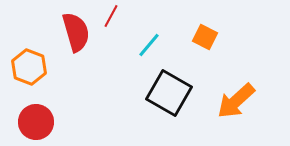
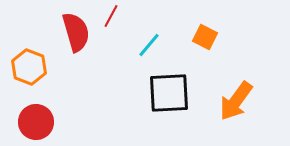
black square: rotated 33 degrees counterclockwise
orange arrow: rotated 12 degrees counterclockwise
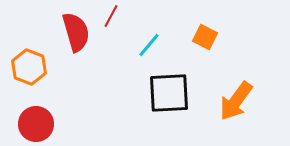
red circle: moved 2 px down
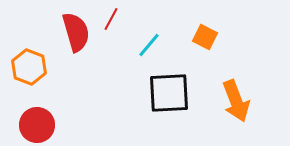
red line: moved 3 px down
orange arrow: rotated 57 degrees counterclockwise
red circle: moved 1 px right, 1 px down
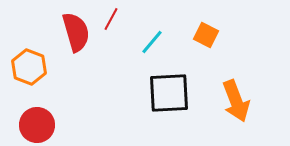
orange square: moved 1 px right, 2 px up
cyan line: moved 3 px right, 3 px up
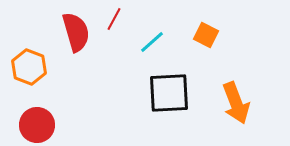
red line: moved 3 px right
cyan line: rotated 8 degrees clockwise
orange arrow: moved 2 px down
